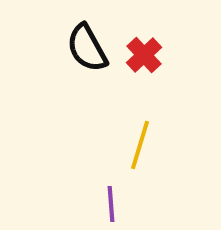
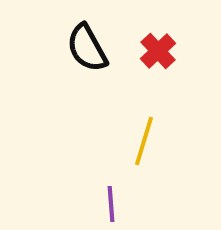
red cross: moved 14 px right, 4 px up
yellow line: moved 4 px right, 4 px up
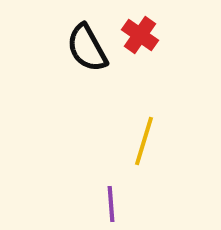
red cross: moved 18 px left, 16 px up; rotated 12 degrees counterclockwise
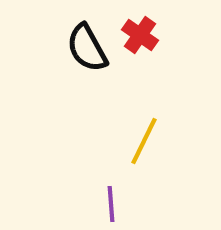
yellow line: rotated 9 degrees clockwise
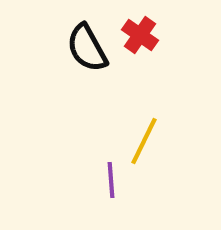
purple line: moved 24 px up
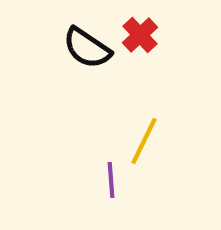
red cross: rotated 12 degrees clockwise
black semicircle: rotated 27 degrees counterclockwise
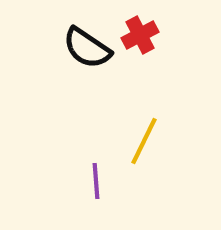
red cross: rotated 15 degrees clockwise
purple line: moved 15 px left, 1 px down
